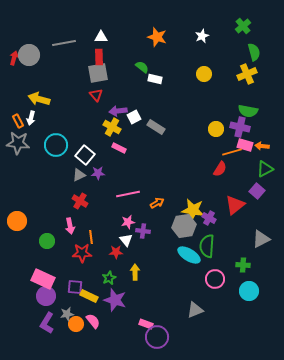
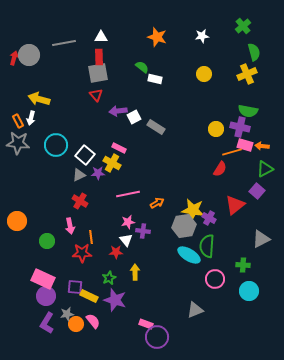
white star at (202, 36): rotated 16 degrees clockwise
yellow cross at (112, 127): moved 36 px down
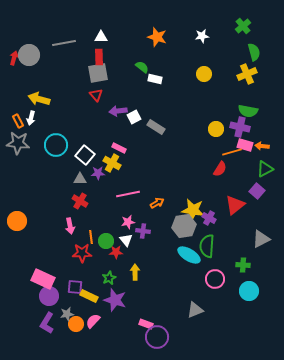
gray triangle at (79, 175): moved 1 px right, 4 px down; rotated 24 degrees clockwise
green circle at (47, 241): moved 59 px right
purple circle at (46, 296): moved 3 px right
pink semicircle at (93, 321): rotated 98 degrees counterclockwise
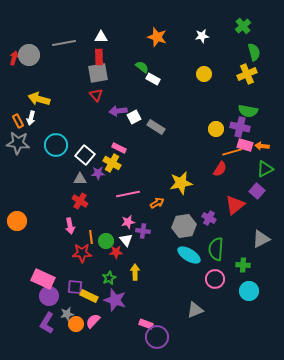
white rectangle at (155, 79): moved 2 px left; rotated 16 degrees clockwise
yellow star at (193, 210): moved 12 px left, 27 px up; rotated 20 degrees counterclockwise
green semicircle at (207, 246): moved 9 px right, 3 px down
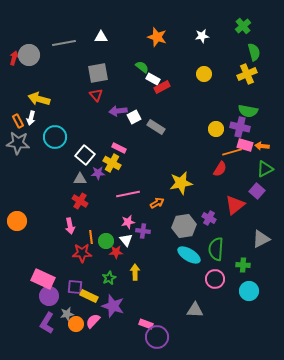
red rectangle at (99, 57): moved 63 px right, 30 px down; rotated 63 degrees clockwise
cyan circle at (56, 145): moved 1 px left, 8 px up
purple star at (115, 300): moved 2 px left, 6 px down
gray triangle at (195, 310): rotated 24 degrees clockwise
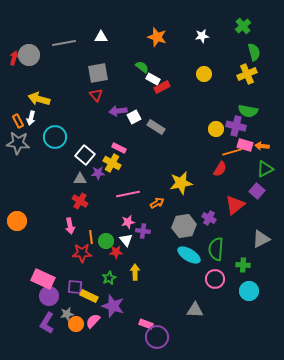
purple cross at (240, 127): moved 4 px left, 1 px up
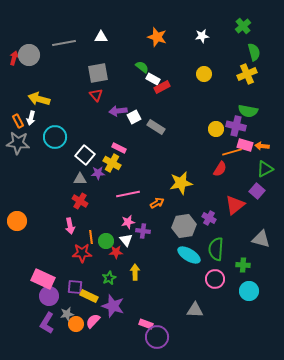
gray triangle at (261, 239): rotated 42 degrees clockwise
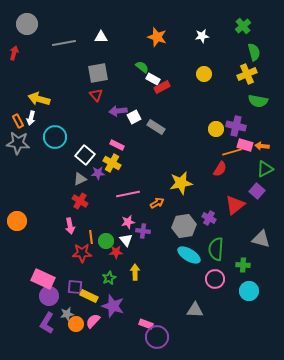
gray circle at (29, 55): moved 2 px left, 31 px up
red arrow at (14, 58): moved 5 px up
green semicircle at (248, 111): moved 10 px right, 10 px up
pink rectangle at (119, 148): moved 2 px left, 3 px up
gray triangle at (80, 179): rotated 24 degrees counterclockwise
